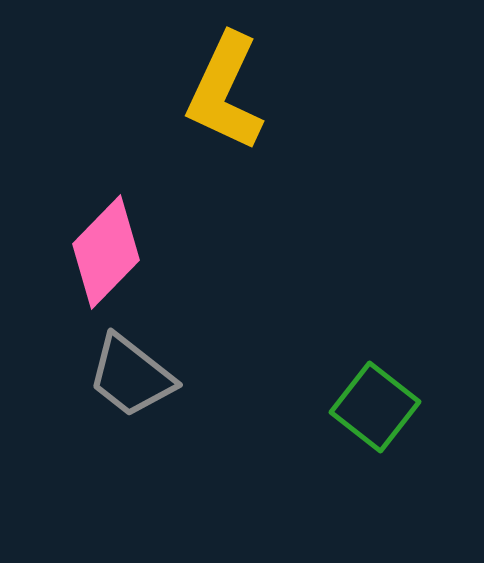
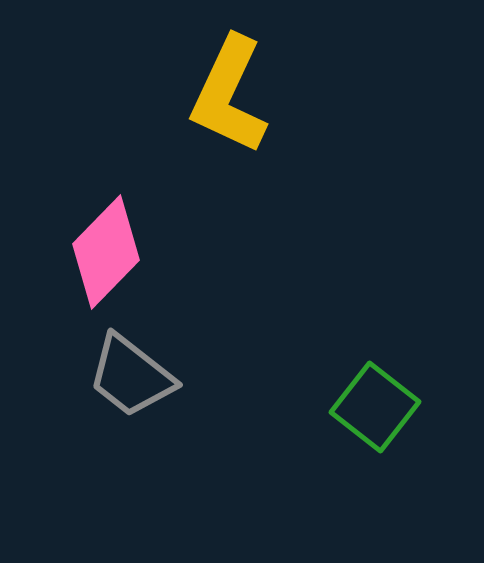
yellow L-shape: moved 4 px right, 3 px down
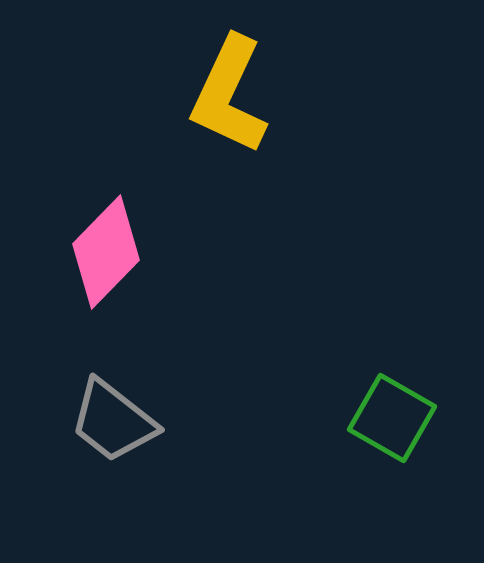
gray trapezoid: moved 18 px left, 45 px down
green square: moved 17 px right, 11 px down; rotated 8 degrees counterclockwise
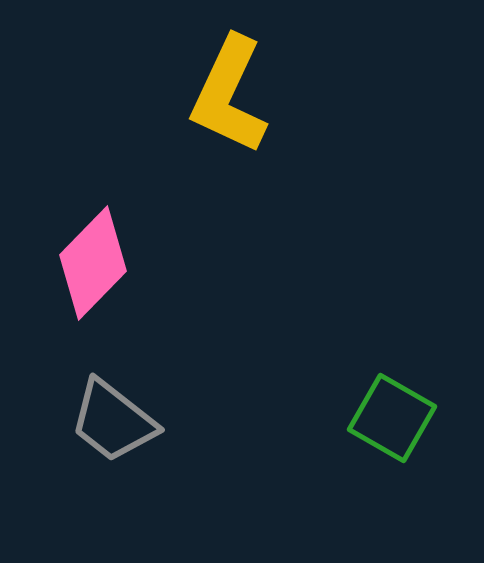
pink diamond: moved 13 px left, 11 px down
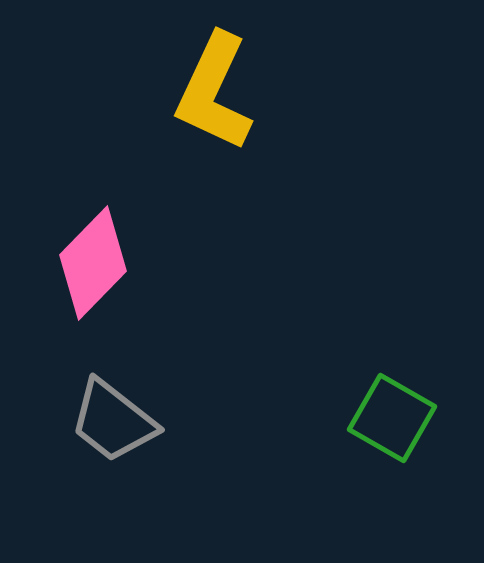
yellow L-shape: moved 15 px left, 3 px up
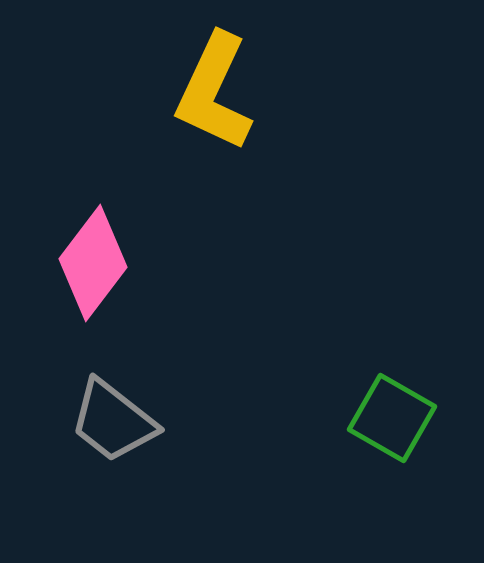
pink diamond: rotated 7 degrees counterclockwise
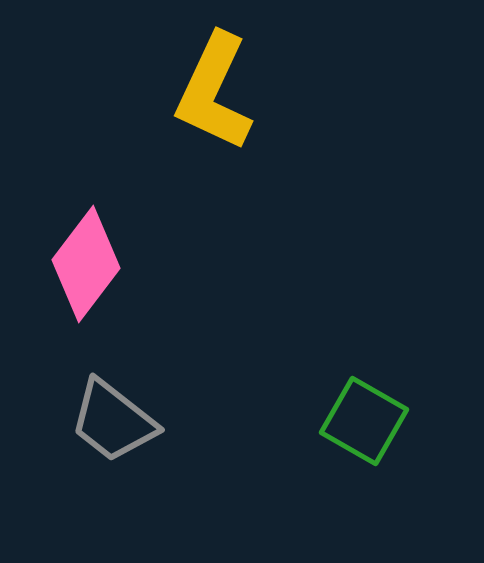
pink diamond: moved 7 px left, 1 px down
green square: moved 28 px left, 3 px down
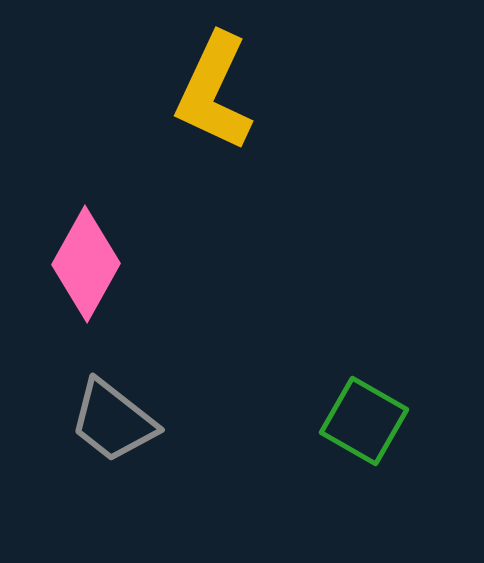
pink diamond: rotated 8 degrees counterclockwise
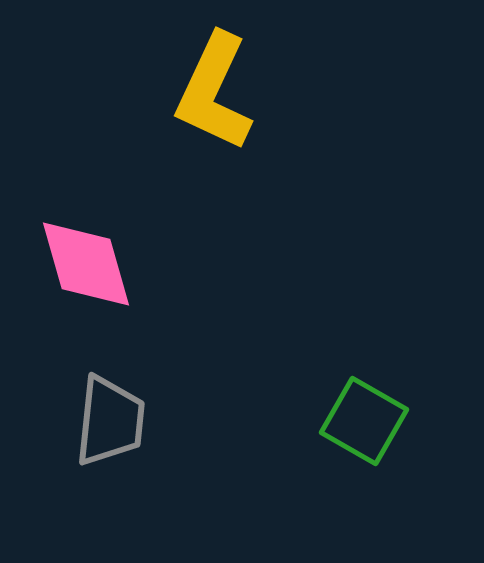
pink diamond: rotated 45 degrees counterclockwise
gray trapezoid: moved 3 px left; rotated 122 degrees counterclockwise
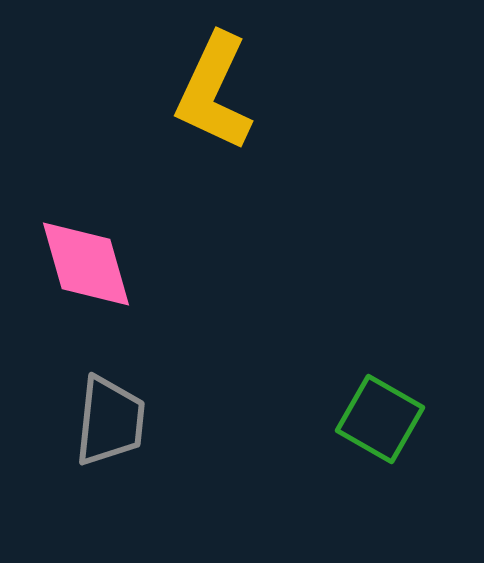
green square: moved 16 px right, 2 px up
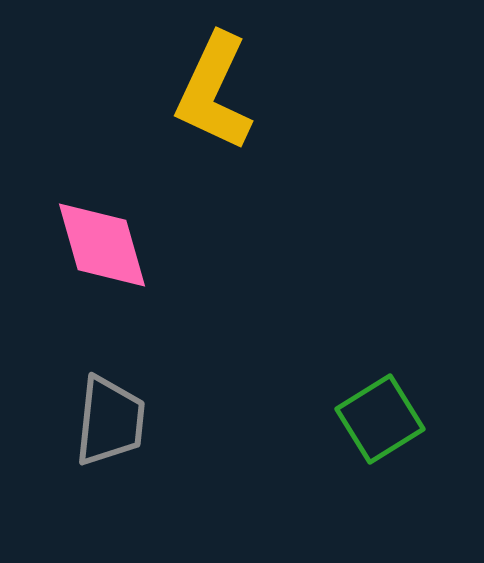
pink diamond: moved 16 px right, 19 px up
green square: rotated 28 degrees clockwise
